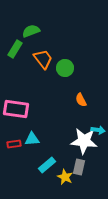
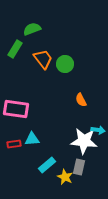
green semicircle: moved 1 px right, 2 px up
green circle: moved 4 px up
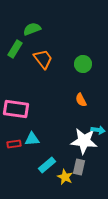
green circle: moved 18 px right
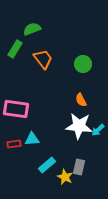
cyan arrow: rotated 128 degrees clockwise
white star: moved 5 px left, 15 px up
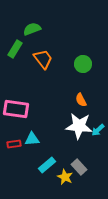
gray rectangle: rotated 56 degrees counterclockwise
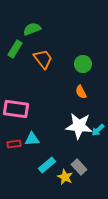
orange semicircle: moved 8 px up
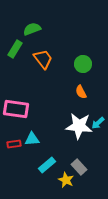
cyan arrow: moved 7 px up
yellow star: moved 1 px right, 3 px down
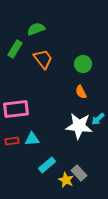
green semicircle: moved 4 px right
pink rectangle: rotated 15 degrees counterclockwise
cyan arrow: moved 4 px up
red rectangle: moved 2 px left, 3 px up
gray rectangle: moved 6 px down
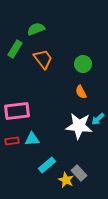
pink rectangle: moved 1 px right, 2 px down
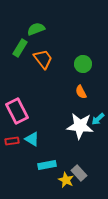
green rectangle: moved 5 px right, 1 px up
pink rectangle: rotated 70 degrees clockwise
white star: moved 1 px right
cyan triangle: rotated 35 degrees clockwise
cyan rectangle: rotated 30 degrees clockwise
